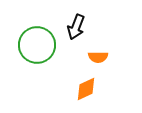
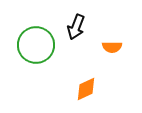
green circle: moved 1 px left
orange semicircle: moved 14 px right, 10 px up
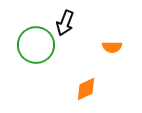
black arrow: moved 11 px left, 4 px up
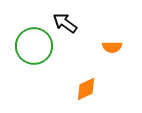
black arrow: rotated 105 degrees clockwise
green circle: moved 2 px left, 1 px down
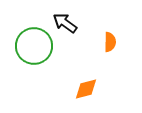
orange semicircle: moved 2 px left, 5 px up; rotated 90 degrees counterclockwise
orange diamond: rotated 10 degrees clockwise
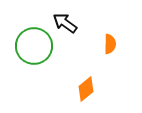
orange semicircle: moved 2 px down
orange diamond: rotated 25 degrees counterclockwise
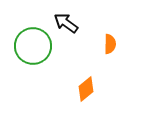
black arrow: moved 1 px right
green circle: moved 1 px left
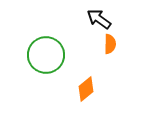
black arrow: moved 33 px right, 4 px up
green circle: moved 13 px right, 9 px down
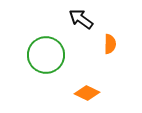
black arrow: moved 18 px left
orange diamond: moved 1 px right, 4 px down; rotated 65 degrees clockwise
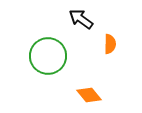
green circle: moved 2 px right, 1 px down
orange diamond: moved 2 px right, 2 px down; rotated 25 degrees clockwise
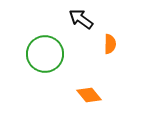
green circle: moved 3 px left, 2 px up
